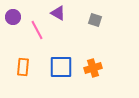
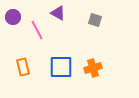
orange rectangle: rotated 18 degrees counterclockwise
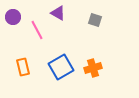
blue square: rotated 30 degrees counterclockwise
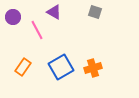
purple triangle: moved 4 px left, 1 px up
gray square: moved 8 px up
orange rectangle: rotated 48 degrees clockwise
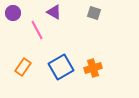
gray square: moved 1 px left, 1 px down
purple circle: moved 4 px up
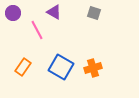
blue square: rotated 30 degrees counterclockwise
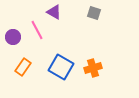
purple circle: moved 24 px down
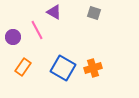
blue square: moved 2 px right, 1 px down
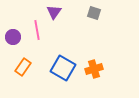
purple triangle: rotated 35 degrees clockwise
pink line: rotated 18 degrees clockwise
orange cross: moved 1 px right, 1 px down
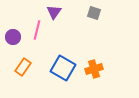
pink line: rotated 24 degrees clockwise
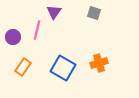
orange cross: moved 5 px right, 6 px up
